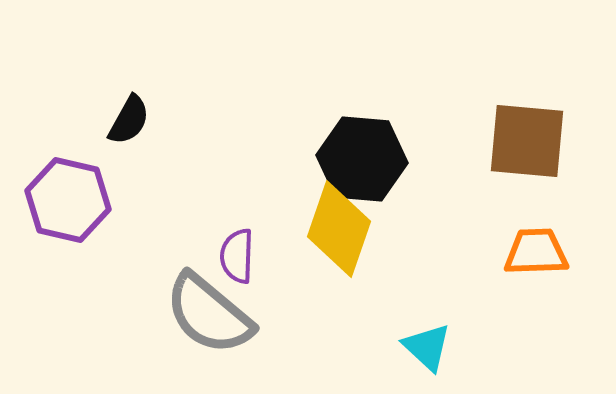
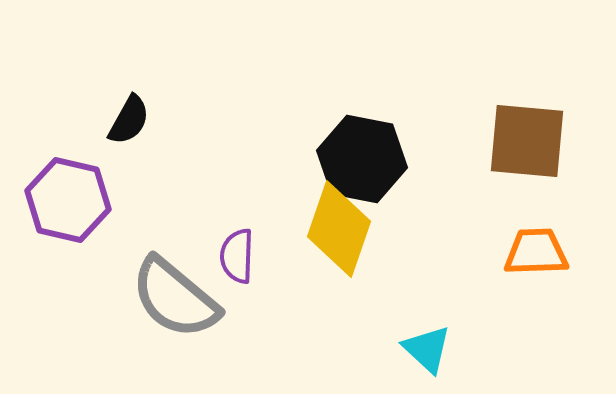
black hexagon: rotated 6 degrees clockwise
gray semicircle: moved 34 px left, 16 px up
cyan triangle: moved 2 px down
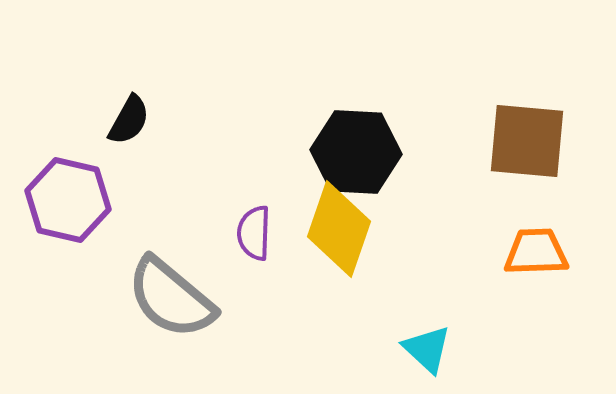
black hexagon: moved 6 px left, 7 px up; rotated 8 degrees counterclockwise
purple semicircle: moved 17 px right, 23 px up
gray semicircle: moved 4 px left
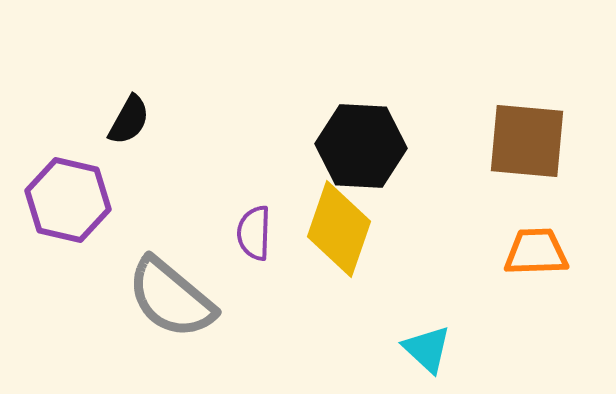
black hexagon: moved 5 px right, 6 px up
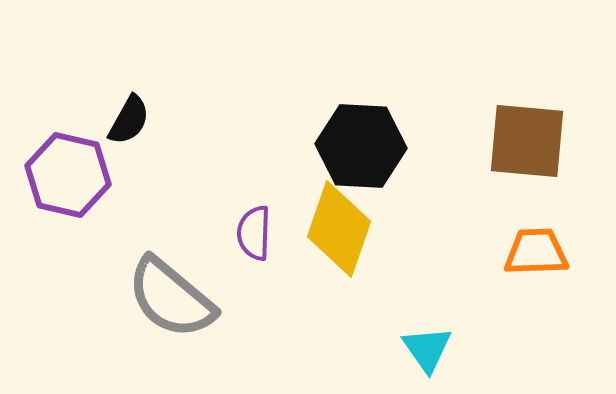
purple hexagon: moved 25 px up
cyan triangle: rotated 12 degrees clockwise
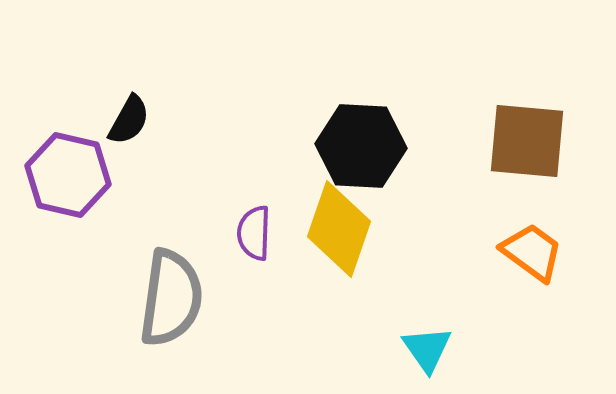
orange trapezoid: moved 4 px left; rotated 38 degrees clockwise
gray semicircle: rotated 122 degrees counterclockwise
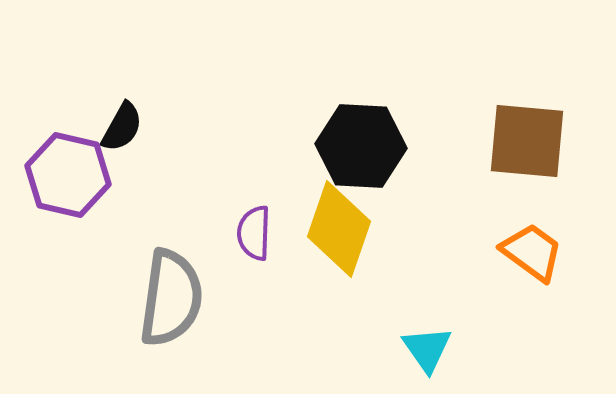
black semicircle: moved 7 px left, 7 px down
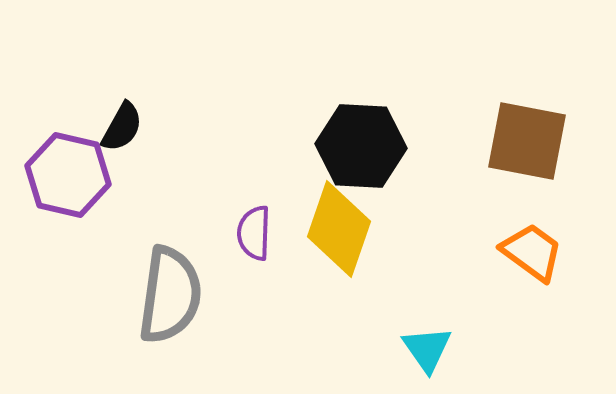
brown square: rotated 6 degrees clockwise
gray semicircle: moved 1 px left, 3 px up
